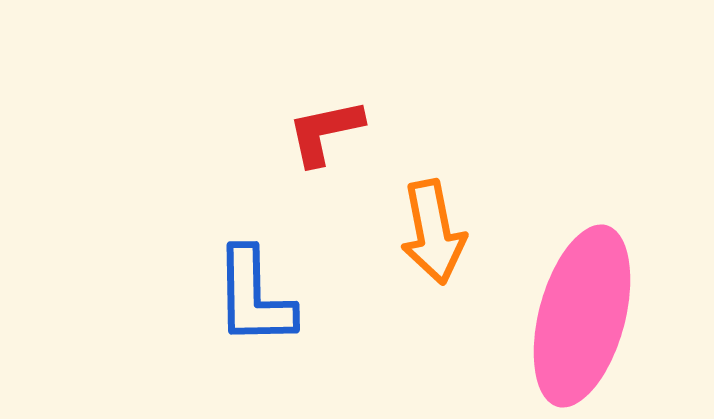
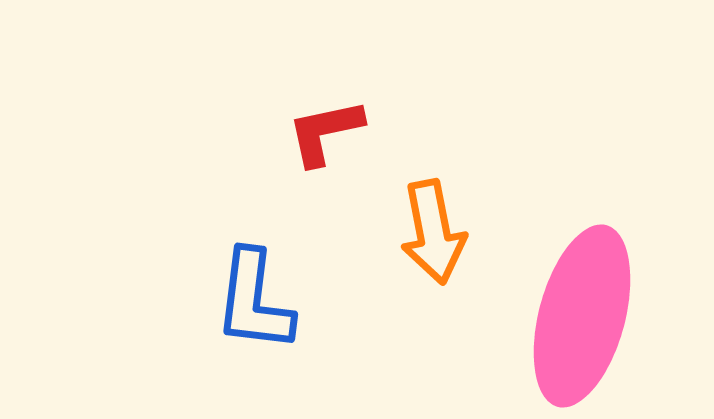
blue L-shape: moved 4 px down; rotated 8 degrees clockwise
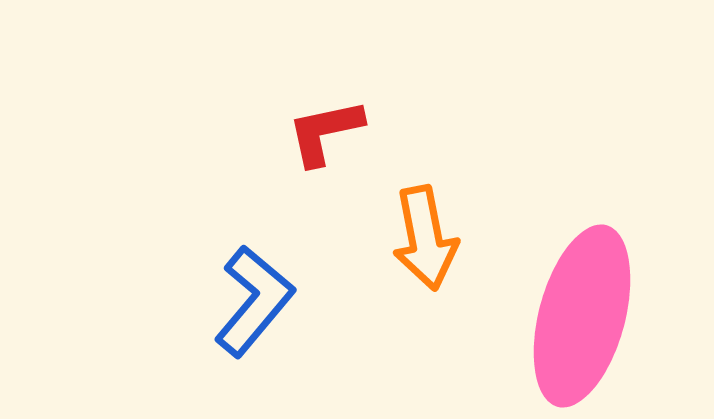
orange arrow: moved 8 px left, 6 px down
blue L-shape: rotated 147 degrees counterclockwise
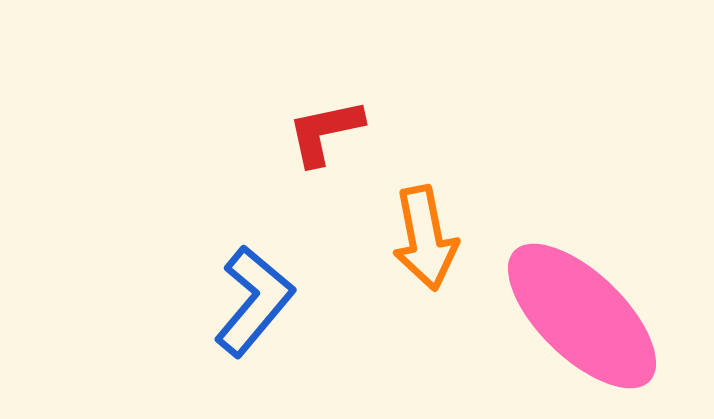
pink ellipse: rotated 61 degrees counterclockwise
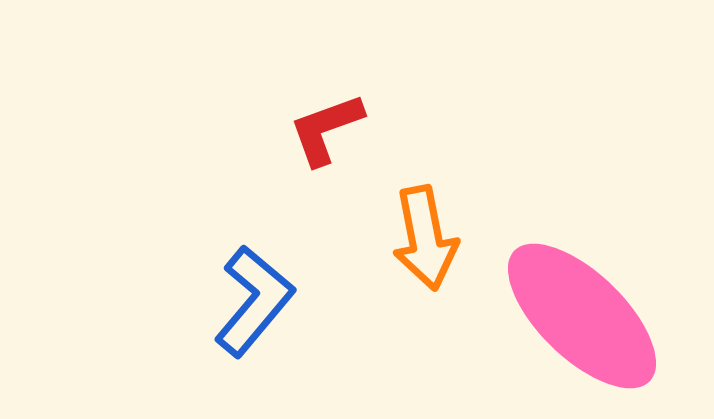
red L-shape: moved 1 px right, 3 px up; rotated 8 degrees counterclockwise
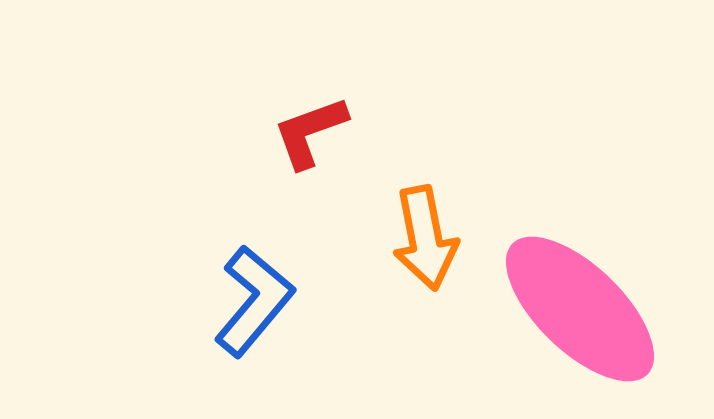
red L-shape: moved 16 px left, 3 px down
pink ellipse: moved 2 px left, 7 px up
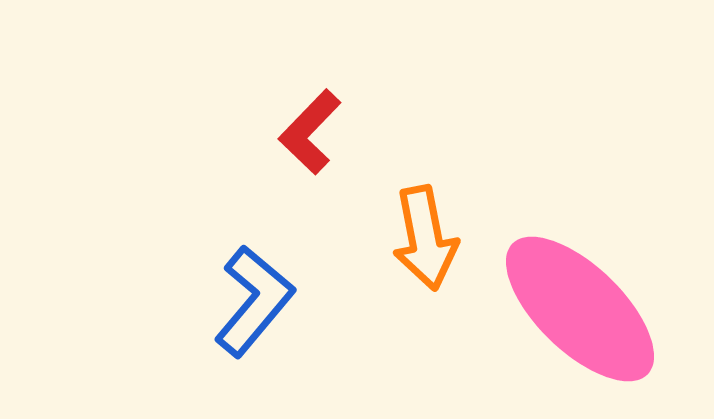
red L-shape: rotated 26 degrees counterclockwise
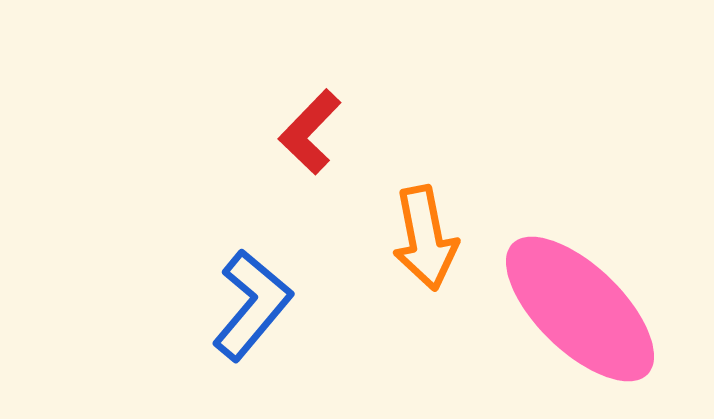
blue L-shape: moved 2 px left, 4 px down
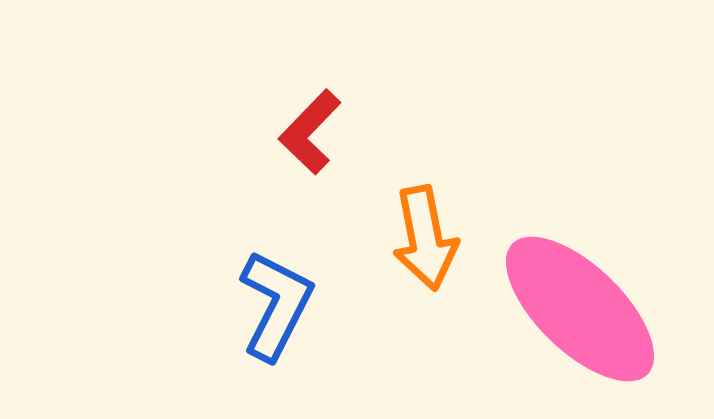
blue L-shape: moved 24 px right; rotated 13 degrees counterclockwise
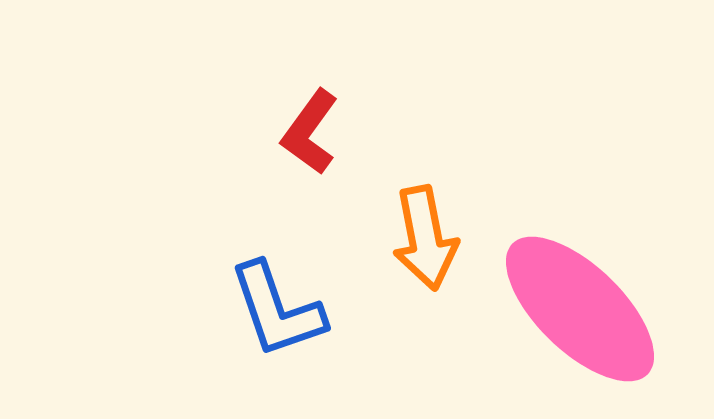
red L-shape: rotated 8 degrees counterclockwise
blue L-shape: moved 1 px right, 5 px down; rotated 134 degrees clockwise
